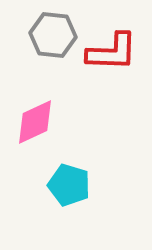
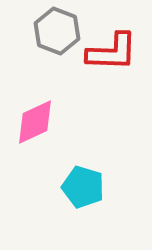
gray hexagon: moved 4 px right, 4 px up; rotated 15 degrees clockwise
cyan pentagon: moved 14 px right, 2 px down
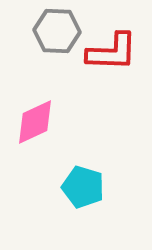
gray hexagon: rotated 18 degrees counterclockwise
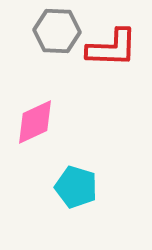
red L-shape: moved 4 px up
cyan pentagon: moved 7 px left
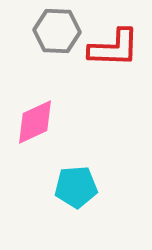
red L-shape: moved 2 px right
cyan pentagon: rotated 21 degrees counterclockwise
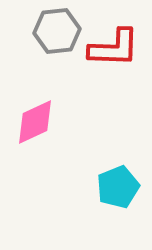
gray hexagon: rotated 9 degrees counterclockwise
cyan pentagon: moved 42 px right; rotated 18 degrees counterclockwise
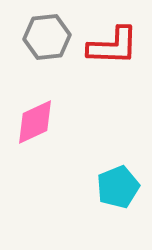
gray hexagon: moved 10 px left, 6 px down
red L-shape: moved 1 px left, 2 px up
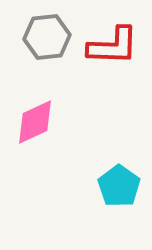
cyan pentagon: moved 1 px right, 1 px up; rotated 15 degrees counterclockwise
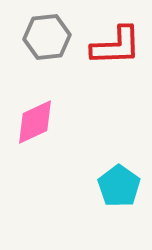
red L-shape: moved 3 px right; rotated 4 degrees counterclockwise
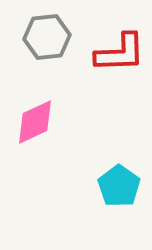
red L-shape: moved 4 px right, 7 px down
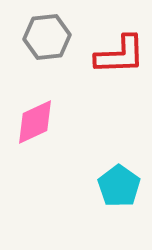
red L-shape: moved 2 px down
